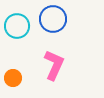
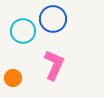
cyan circle: moved 6 px right, 5 px down
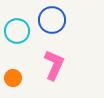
blue circle: moved 1 px left, 1 px down
cyan circle: moved 6 px left
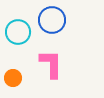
cyan circle: moved 1 px right, 1 px down
pink L-shape: moved 3 px left, 1 px up; rotated 24 degrees counterclockwise
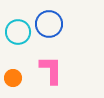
blue circle: moved 3 px left, 4 px down
pink L-shape: moved 6 px down
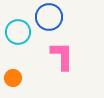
blue circle: moved 7 px up
pink L-shape: moved 11 px right, 14 px up
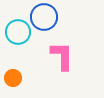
blue circle: moved 5 px left
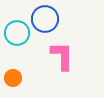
blue circle: moved 1 px right, 2 px down
cyan circle: moved 1 px left, 1 px down
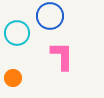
blue circle: moved 5 px right, 3 px up
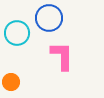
blue circle: moved 1 px left, 2 px down
orange circle: moved 2 px left, 4 px down
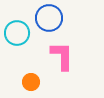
orange circle: moved 20 px right
